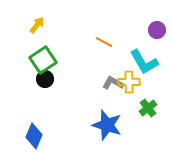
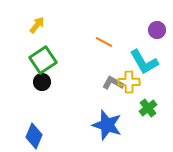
black circle: moved 3 px left, 3 px down
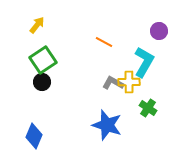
purple circle: moved 2 px right, 1 px down
cyan L-shape: rotated 120 degrees counterclockwise
green cross: rotated 18 degrees counterclockwise
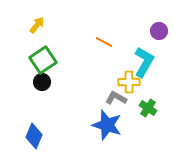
gray L-shape: moved 3 px right, 15 px down
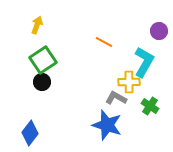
yellow arrow: rotated 18 degrees counterclockwise
green cross: moved 2 px right, 2 px up
blue diamond: moved 4 px left, 3 px up; rotated 15 degrees clockwise
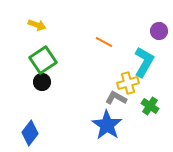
yellow arrow: rotated 90 degrees clockwise
yellow cross: moved 1 px left, 1 px down; rotated 15 degrees counterclockwise
blue star: rotated 16 degrees clockwise
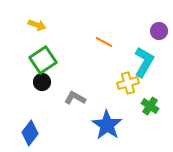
gray L-shape: moved 41 px left
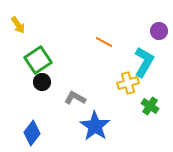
yellow arrow: moved 19 px left; rotated 36 degrees clockwise
green square: moved 5 px left
blue star: moved 12 px left, 1 px down
blue diamond: moved 2 px right
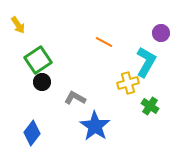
purple circle: moved 2 px right, 2 px down
cyan L-shape: moved 2 px right
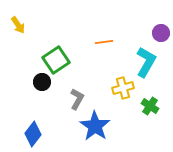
orange line: rotated 36 degrees counterclockwise
green square: moved 18 px right
yellow cross: moved 5 px left, 5 px down
gray L-shape: moved 2 px right, 1 px down; rotated 90 degrees clockwise
blue diamond: moved 1 px right, 1 px down
